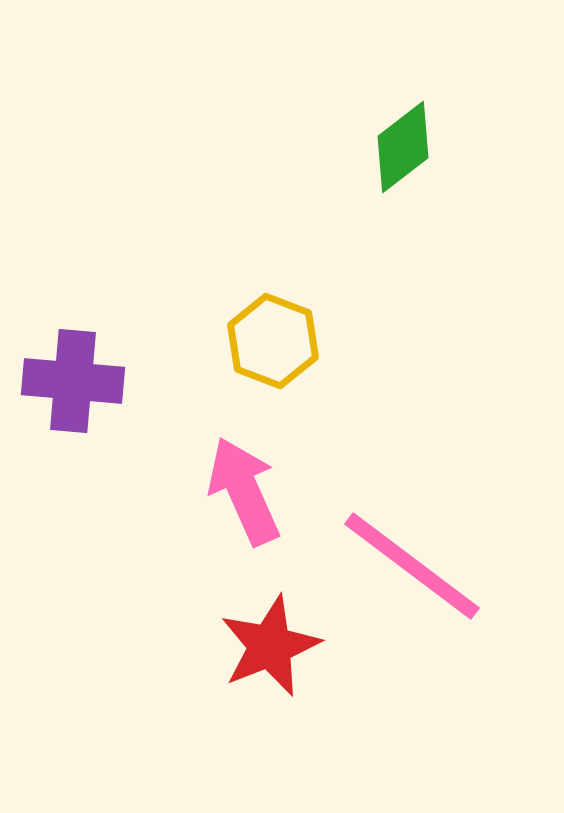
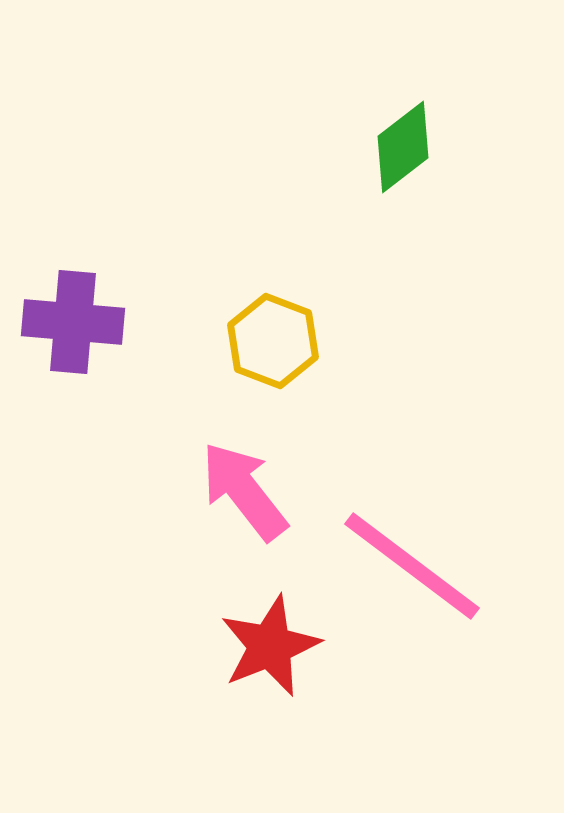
purple cross: moved 59 px up
pink arrow: rotated 14 degrees counterclockwise
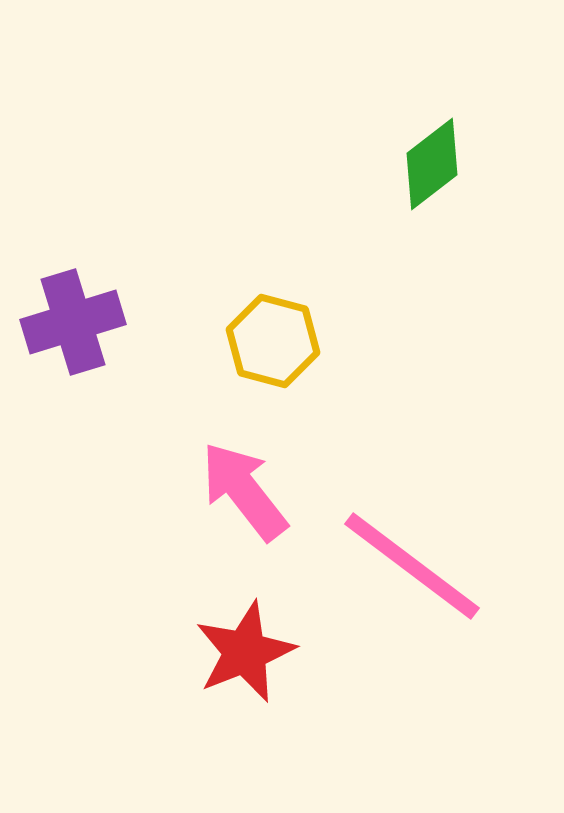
green diamond: moved 29 px right, 17 px down
purple cross: rotated 22 degrees counterclockwise
yellow hexagon: rotated 6 degrees counterclockwise
red star: moved 25 px left, 6 px down
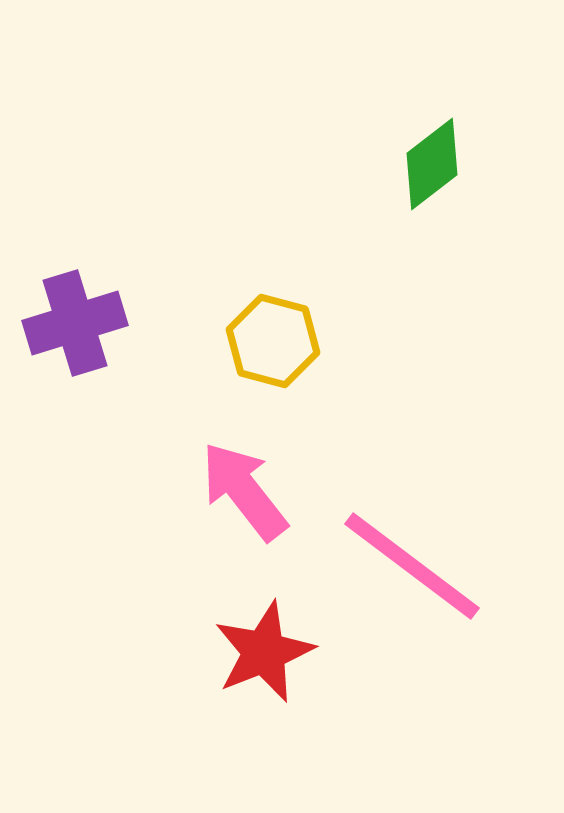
purple cross: moved 2 px right, 1 px down
red star: moved 19 px right
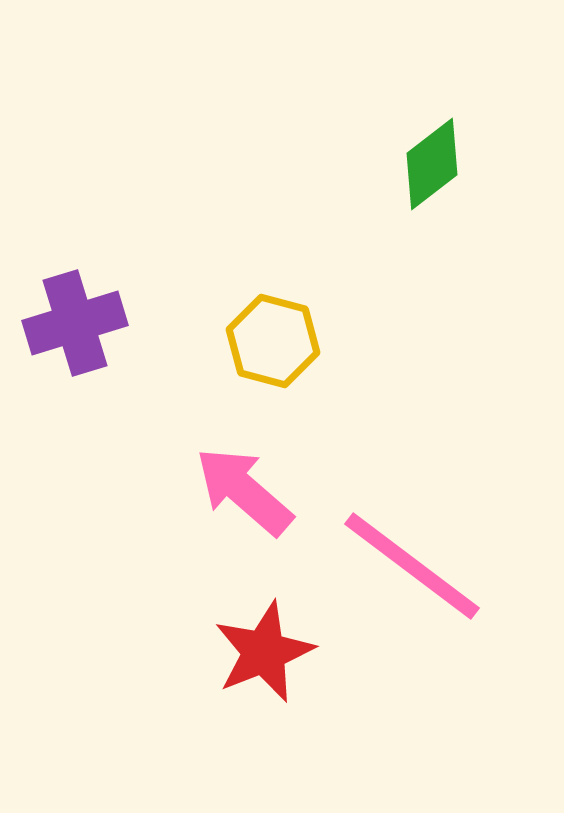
pink arrow: rotated 11 degrees counterclockwise
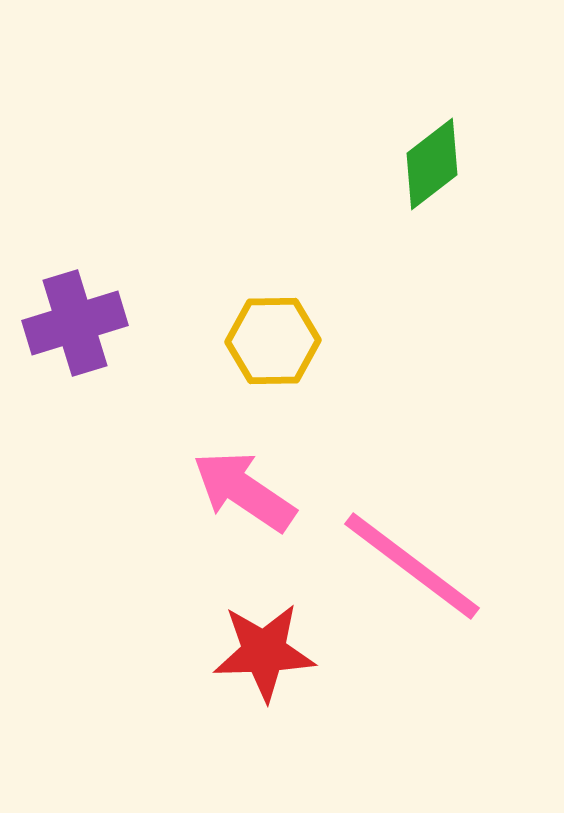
yellow hexagon: rotated 16 degrees counterclockwise
pink arrow: rotated 7 degrees counterclockwise
red star: rotated 20 degrees clockwise
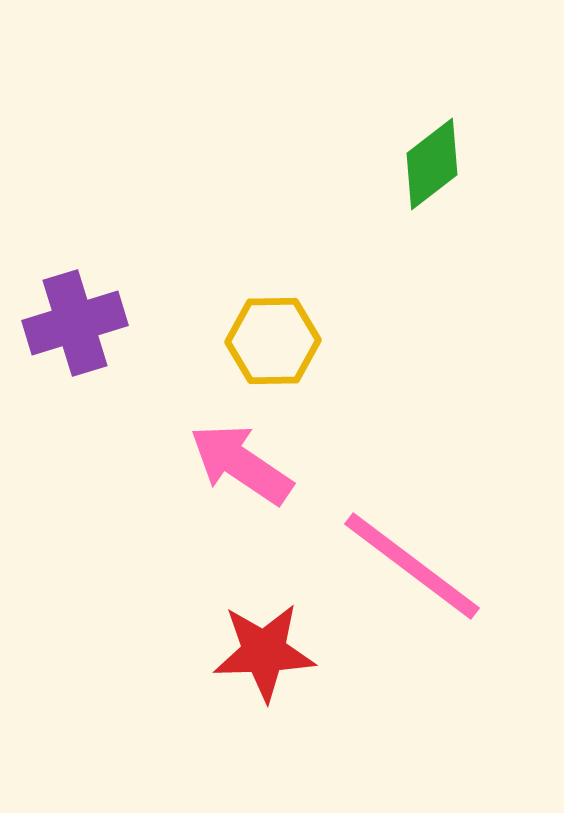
pink arrow: moved 3 px left, 27 px up
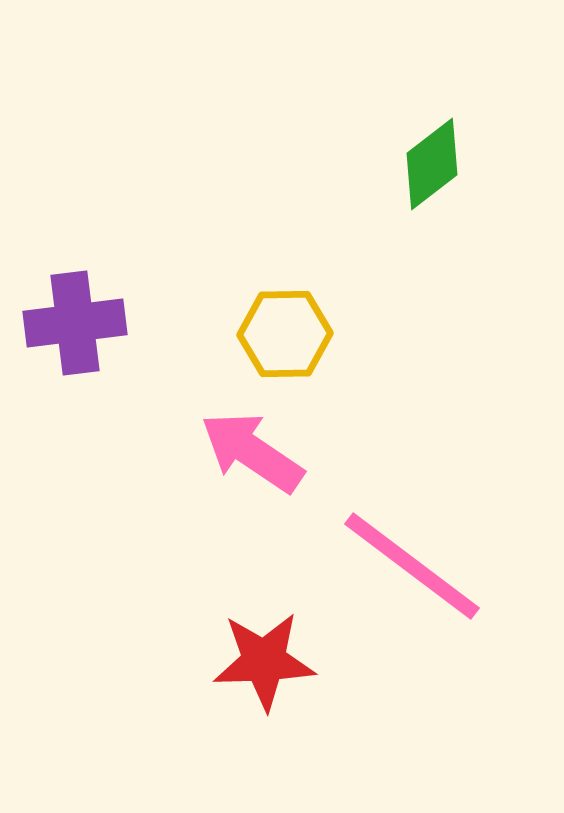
purple cross: rotated 10 degrees clockwise
yellow hexagon: moved 12 px right, 7 px up
pink arrow: moved 11 px right, 12 px up
red star: moved 9 px down
